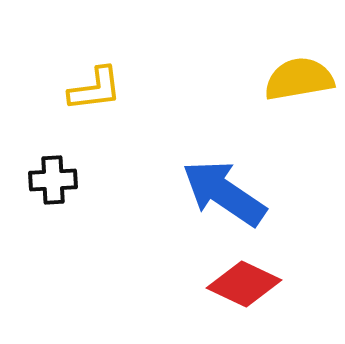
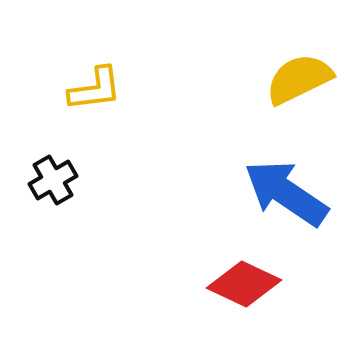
yellow semicircle: rotated 16 degrees counterclockwise
black cross: rotated 27 degrees counterclockwise
blue arrow: moved 62 px right
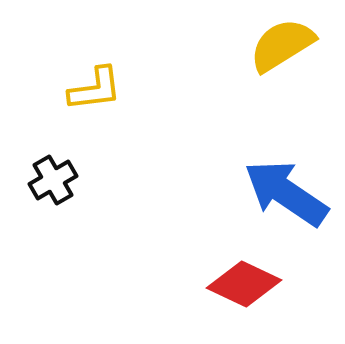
yellow semicircle: moved 17 px left, 34 px up; rotated 6 degrees counterclockwise
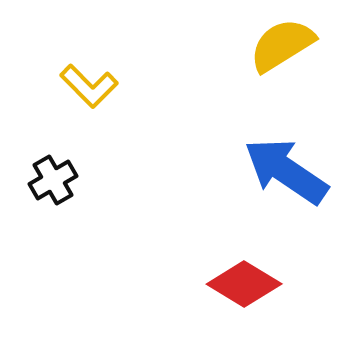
yellow L-shape: moved 6 px left, 3 px up; rotated 52 degrees clockwise
blue arrow: moved 22 px up
red diamond: rotated 6 degrees clockwise
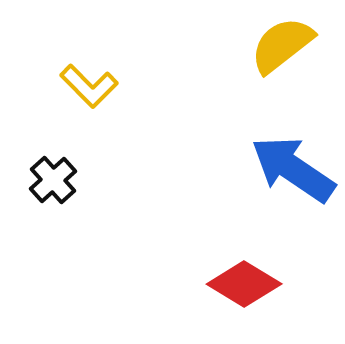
yellow semicircle: rotated 6 degrees counterclockwise
blue arrow: moved 7 px right, 2 px up
black cross: rotated 12 degrees counterclockwise
